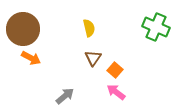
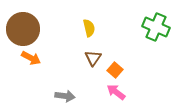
gray arrow: rotated 48 degrees clockwise
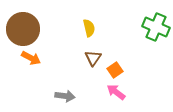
orange square: rotated 14 degrees clockwise
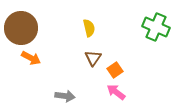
brown circle: moved 2 px left, 1 px up
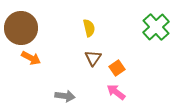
green cross: rotated 24 degrees clockwise
orange square: moved 2 px right, 2 px up
